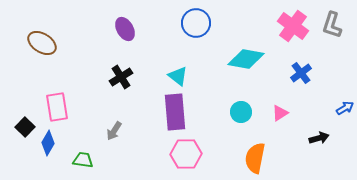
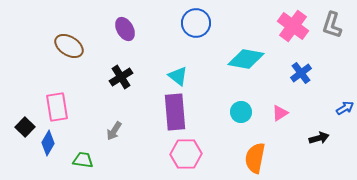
brown ellipse: moved 27 px right, 3 px down
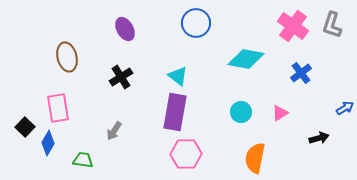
brown ellipse: moved 2 px left, 11 px down; rotated 44 degrees clockwise
pink rectangle: moved 1 px right, 1 px down
purple rectangle: rotated 15 degrees clockwise
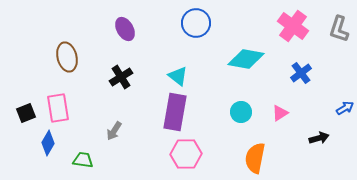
gray L-shape: moved 7 px right, 4 px down
black square: moved 1 px right, 14 px up; rotated 24 degrees clockwise
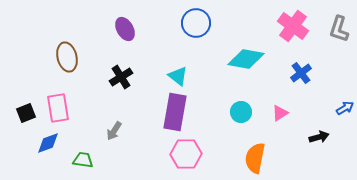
black arrow: moved 1 px up
blue diamond: rotated 40 degrees clockwise
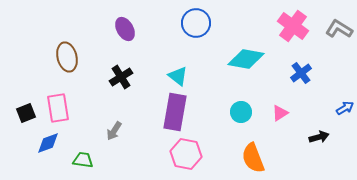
gray L-shape: rotated 104 degrees clockwise
pink hexagon: rotated 12 degrees clockwise
orange semicircle: moved 2 px left; rotated 32 degrees counterclockwise
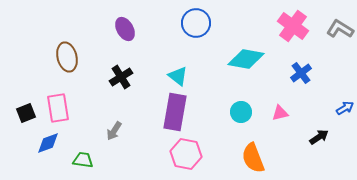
gray L-shape: moved 1 px right
pink triangle: rotated 18 degrees clockwise
black arrow: rotated 18 degrees counterclockwise
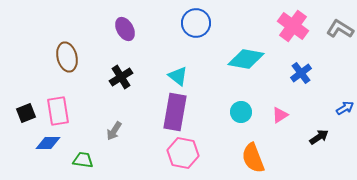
pink rectangle: moved 3 px down
pink triangle: moved 2 px down; rotated 18 degrees counterclockwise
blue diamond: rotated 20 degrees clockwise
pink hexagon: moved 3 px left, 1 px up
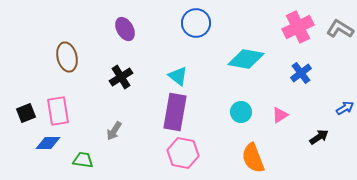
pink cross: moved 5 px right, 1 px down; rotated 28 degrees clockwise
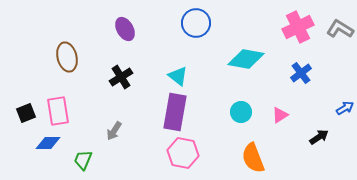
green trapezoid: rotated 75 degrees counterclockwise
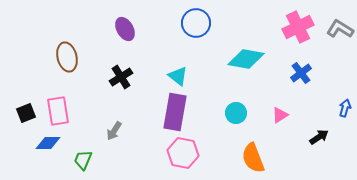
blue arrow: rotated 42 degrees counterclockwise
cyan circle: moved 5 px left, 1 px down
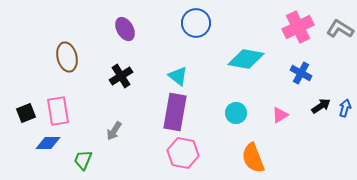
blue cross: rotated 25 degrees counterclockwise
black cross: moved 1 px up
black arrow: moved 2 px right, 31 px up
